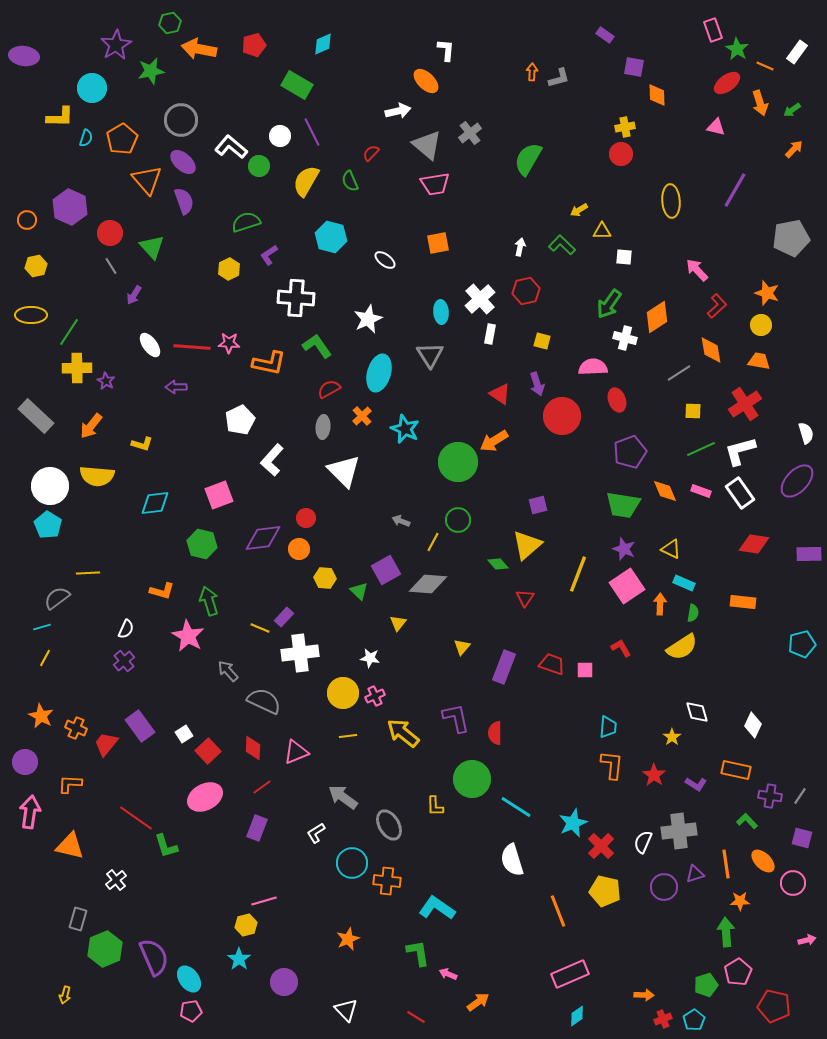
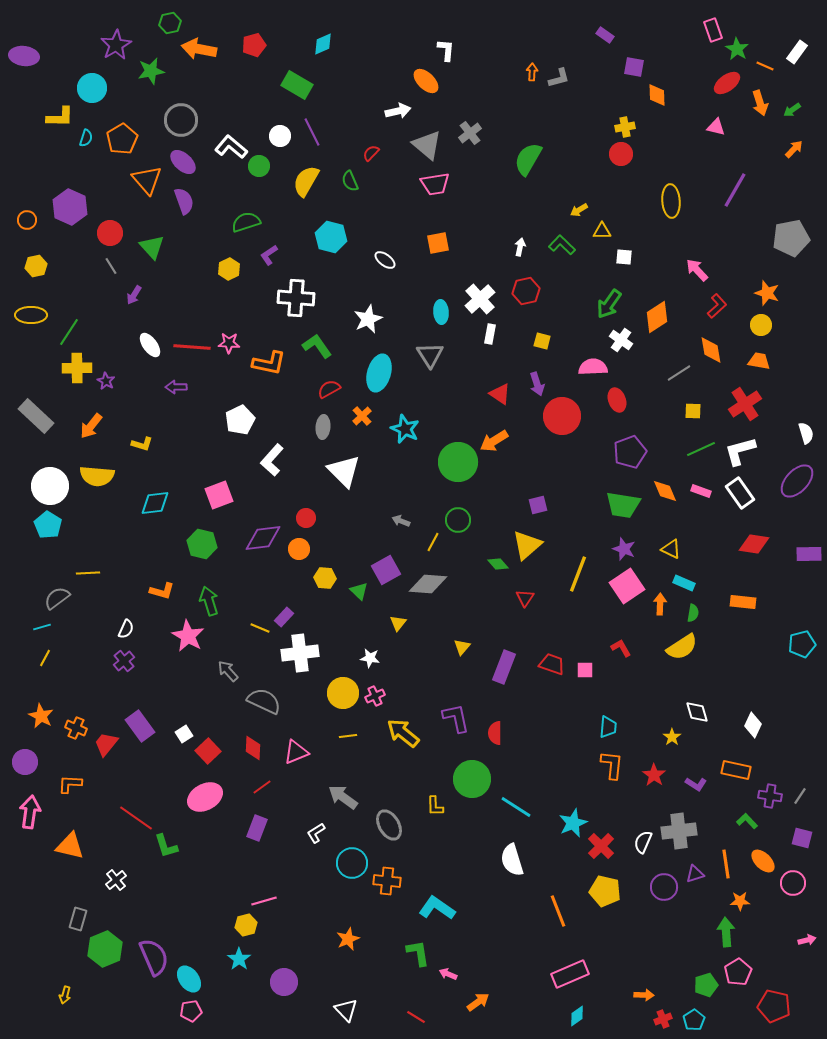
white cross at (625, 338): moved 4 px left, 2 px down; rotated 20 degrees clockwise
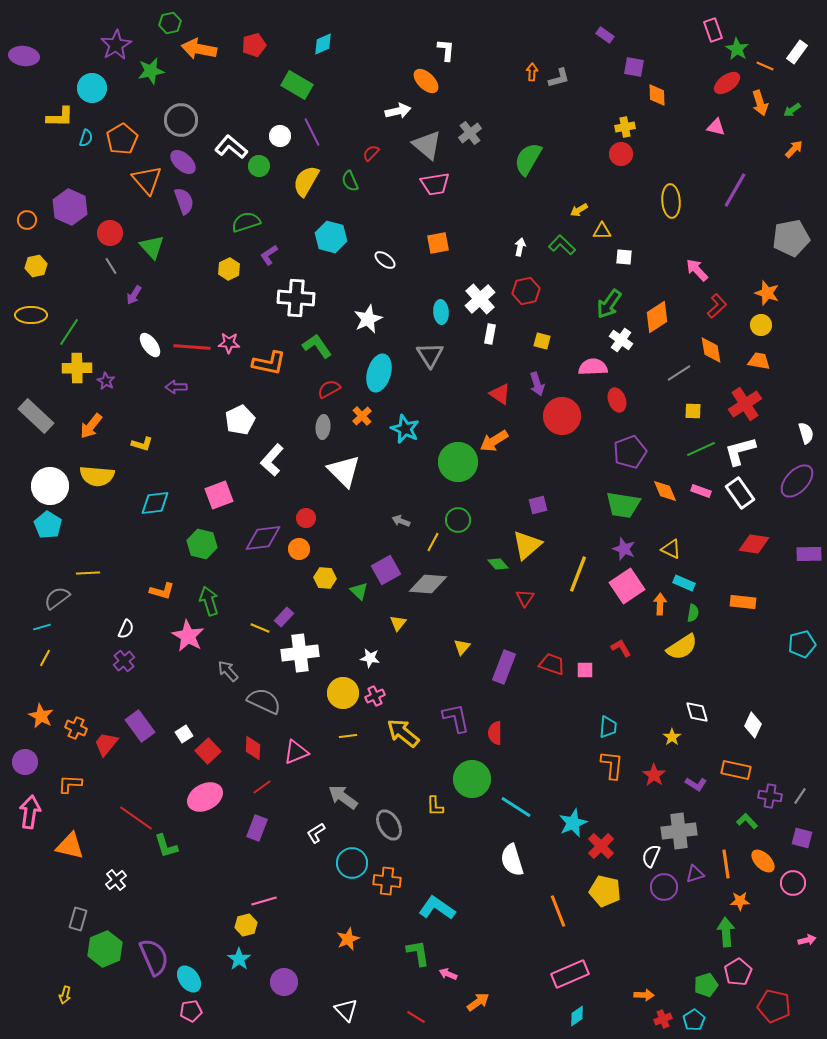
white semicircle at (643, 842): moved 8 px right, 14 px down
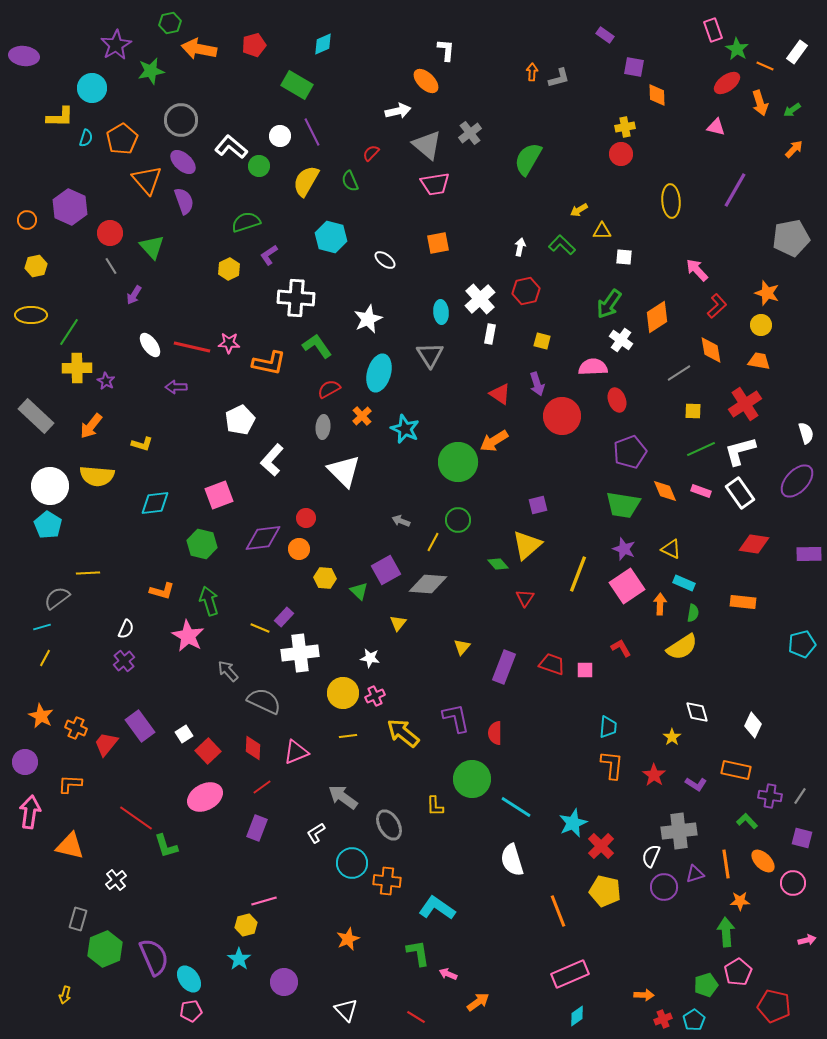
red line at (192, 347): rotated 9 degrees clockwise
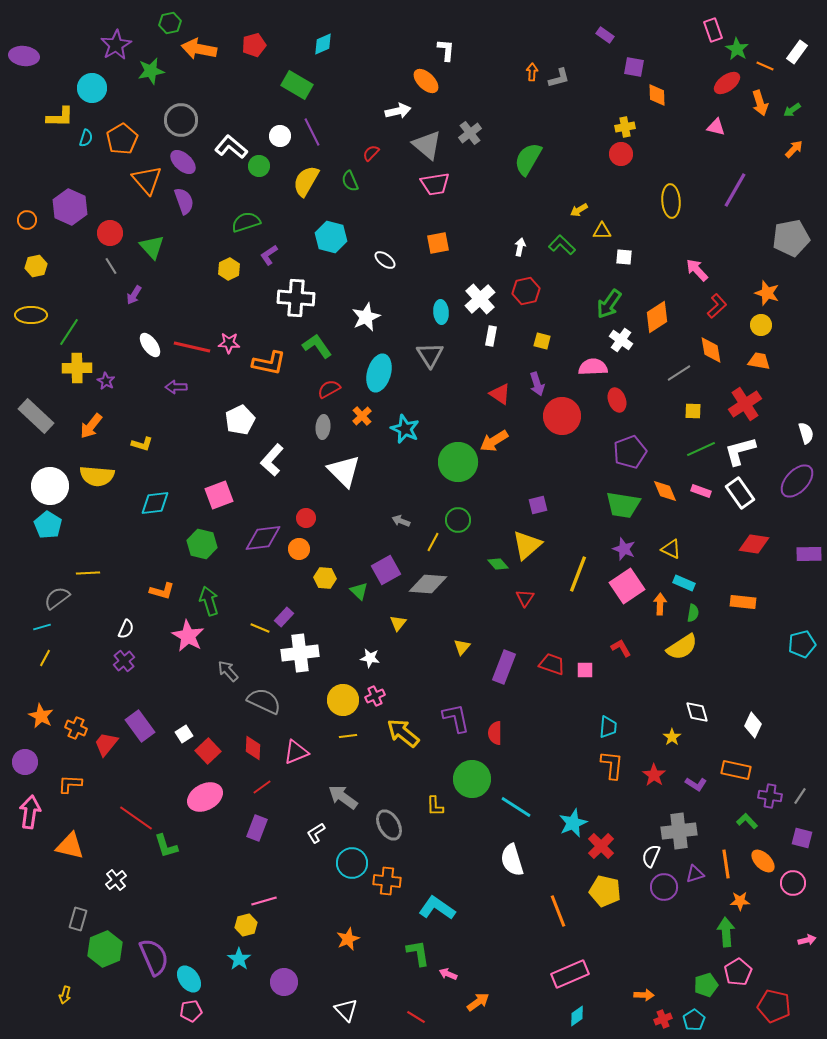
white star at (368, 319): moved 2 px left, 2 px up
white rectangle at (490, 334): moved 1 px right, 2 px down
yellow circle at (343, 693): moved 7 px down
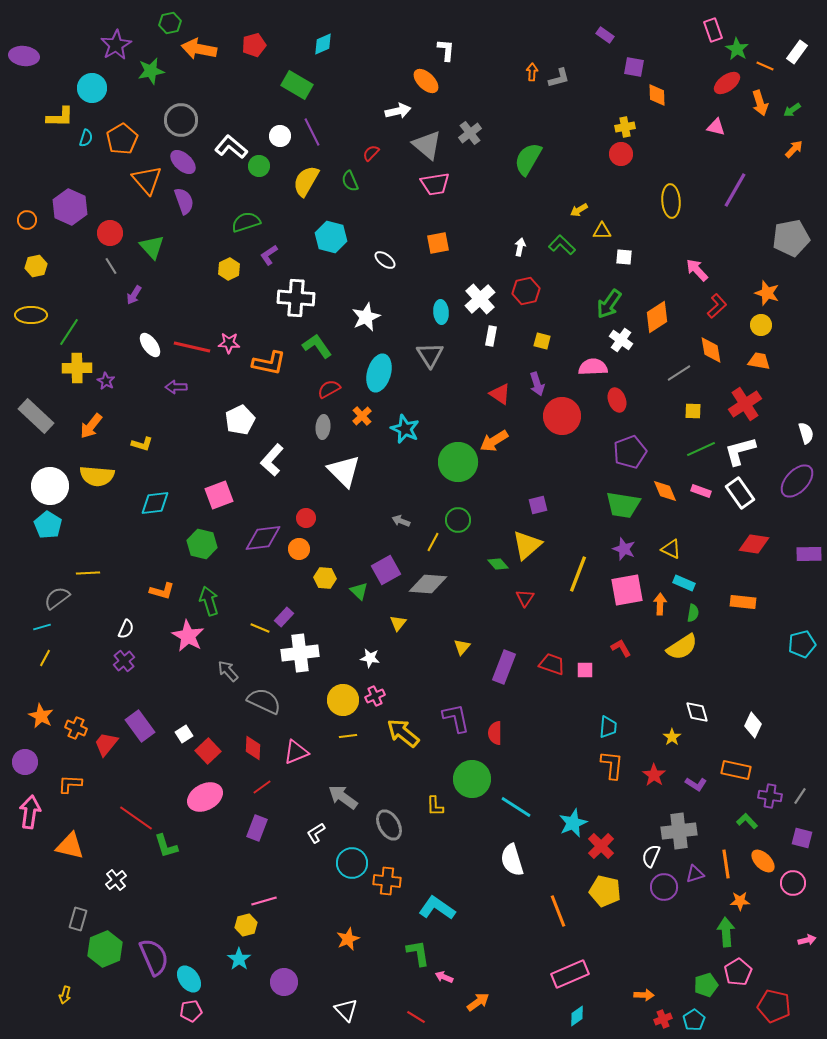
pink square at (627, 586): moved 4 px down; rotated 24 degrees clockwise
pink arrow at (448, 974): moved 4 px left, 3 px down
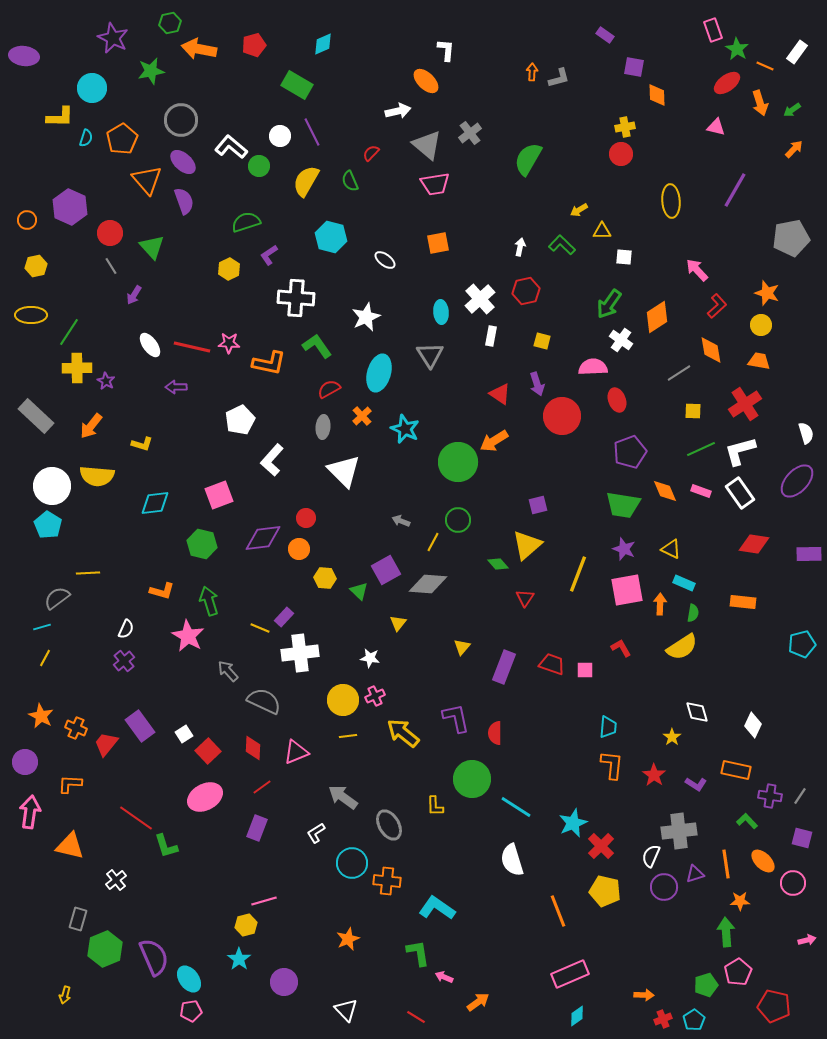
purple star at (116, 45): moved 3 px left, 7 px up; rotated 16 degrees counterclockwise
white circle at (50, 486): moved 2 px right
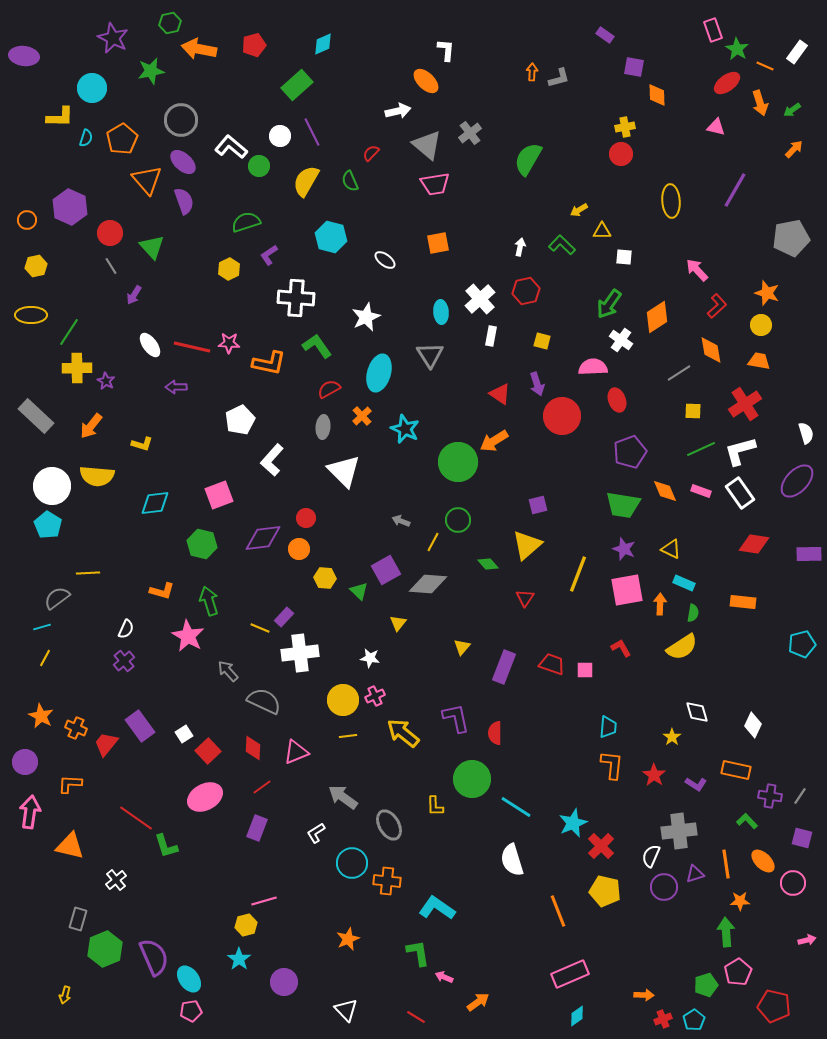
green rectangle at (297, 85): rotated 72 degrees counterclockwise
green diamond at (498, 564): moved 10 px left
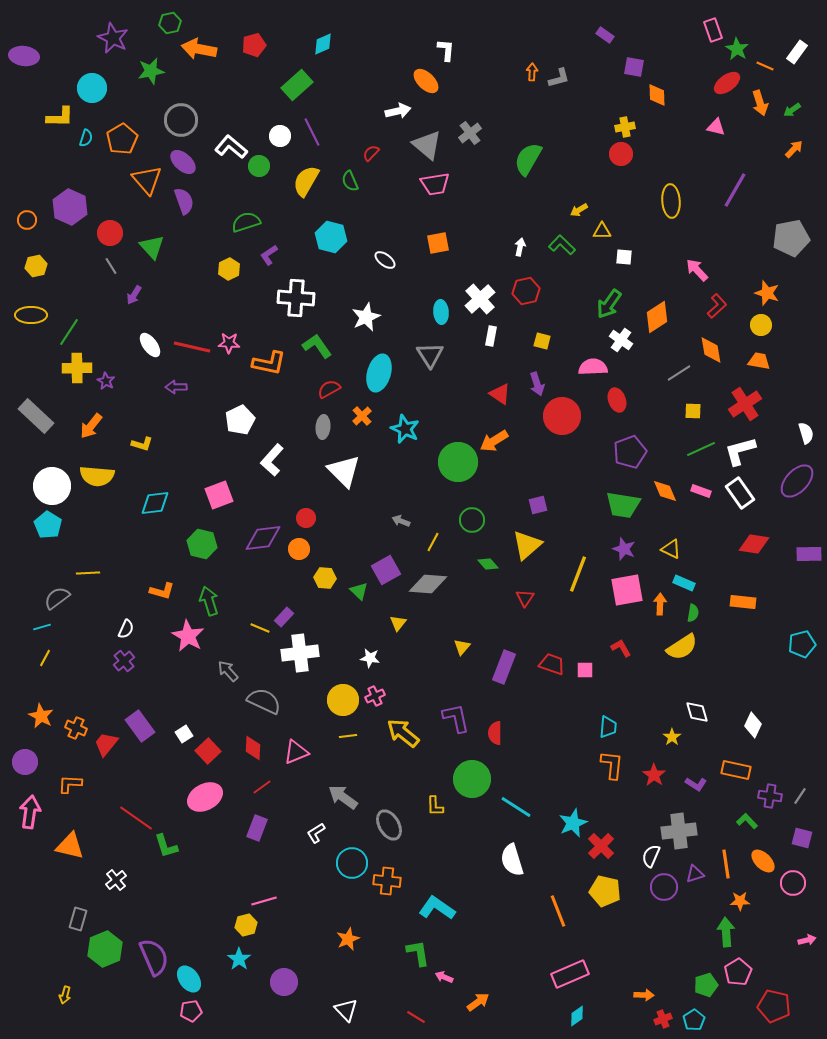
green circle at (458, 520): moved 14 px right
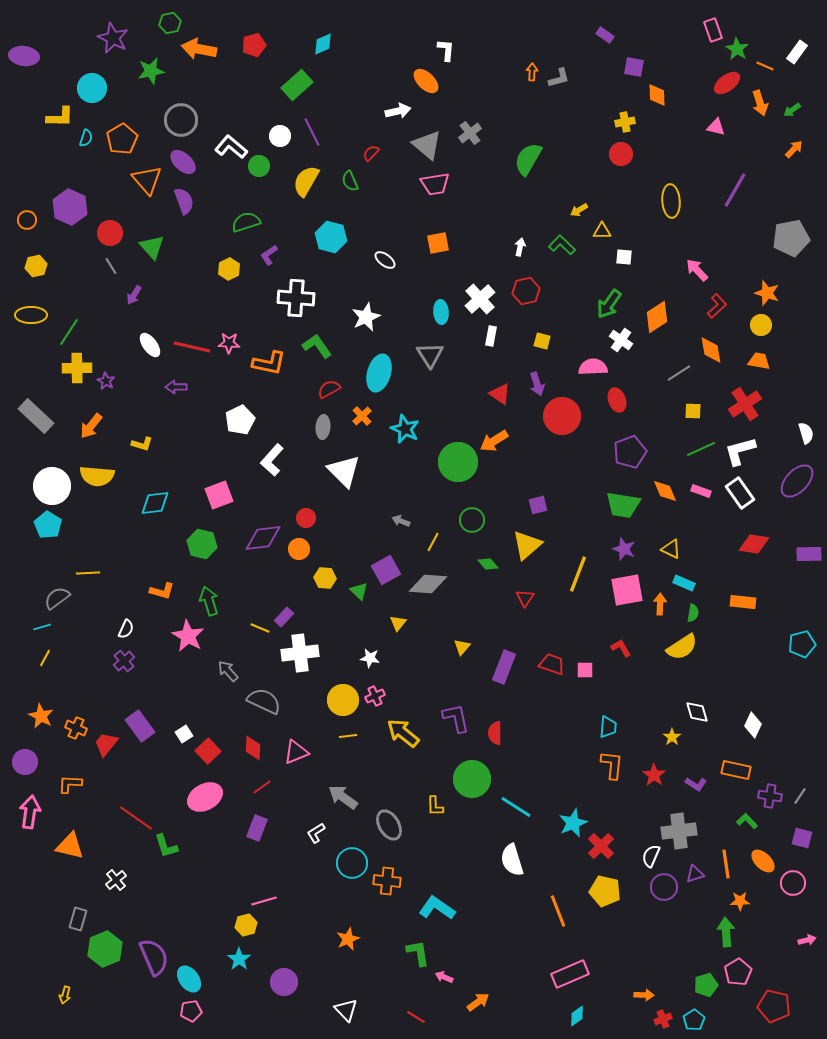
yellow cross at (625, 127): moved 5 px up
